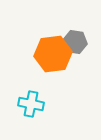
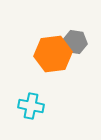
cyan cross: moved 2 px down
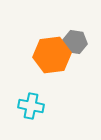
orange hexagon: moved 1 px left, 1 px down
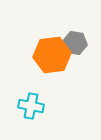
gray hexagon: moved 1 px down
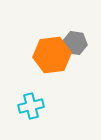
cyan cross: rotated 25 degrees counterclockwise
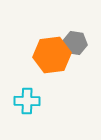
cyan cross: moved 4 px left, 5 px up; rotated 15 degrees clockwise
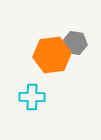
cyan cross: moved 5 px right, 4 px up
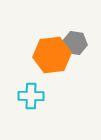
cyan cross: moved 1 px left, 1 px up
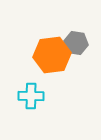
gray hexagon: moved 1 px right
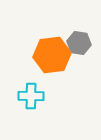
gray hexagon: moved 3 px right
